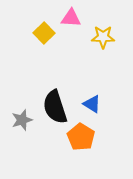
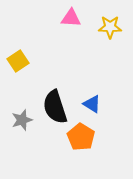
yellow square: moved 26 px left, 28 px down; rotated 10 degrees clockwise
yellow star: moved 7 px right, 10 px up
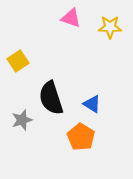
pink triangle: rotated 15 degrees clockwise
black semicircle: moved 4 px left, 9 px up
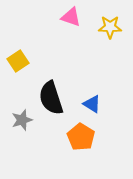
pink triangle: moved 1 px up
